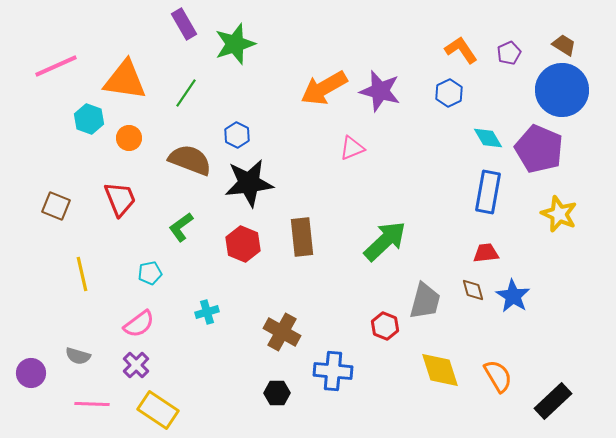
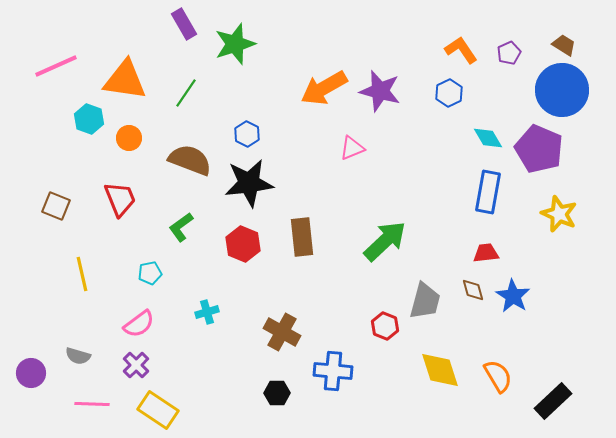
blue hexagon at (237, 135): moved 10 px right, 1 px up
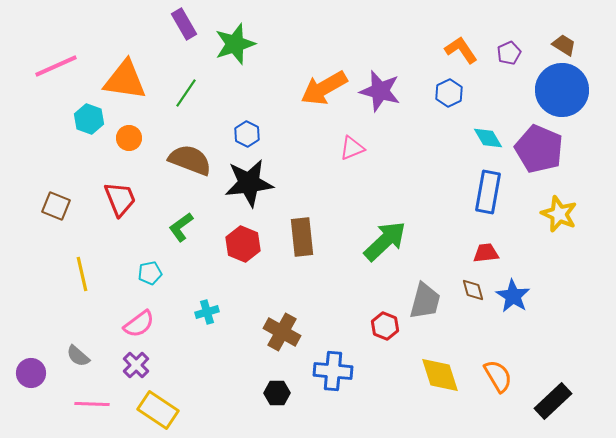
gray semicircle at (78, 356): rotated 25 degrees clockwise
yellow diamond at (440, 370): moved 5 px down
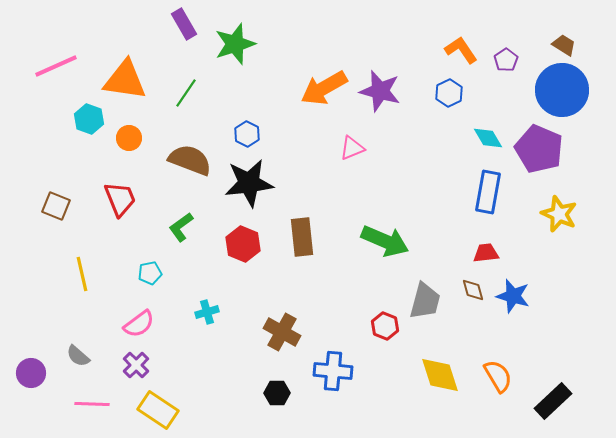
purple pentagon at (509, 53): moved 3 px left, 7 px down; rotated 10 degrees counterclockwise
green arrow at (385, 241): rotated 66 degrees clockwise
blue star at (513, 296): rotated 16 degrees counterclockwise
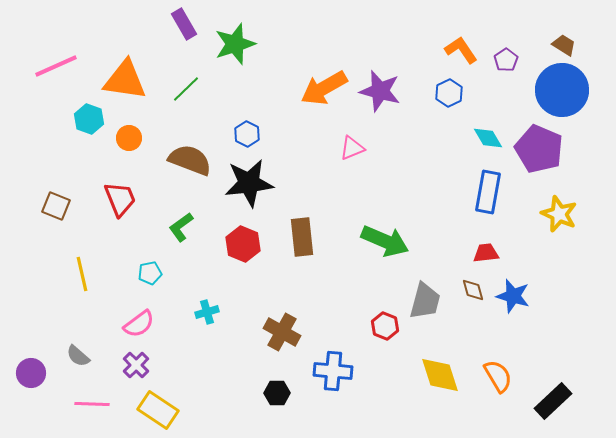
green line at (186, 93): moved 4 px up; rotated 12 degrees clockwise
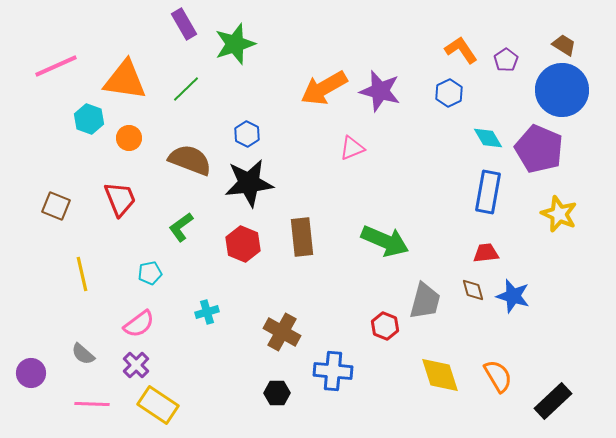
gray semicircle at (78, 356): moved 5 px right, 2 px up
yellow rectangle at (158, 410): moved 5 px up
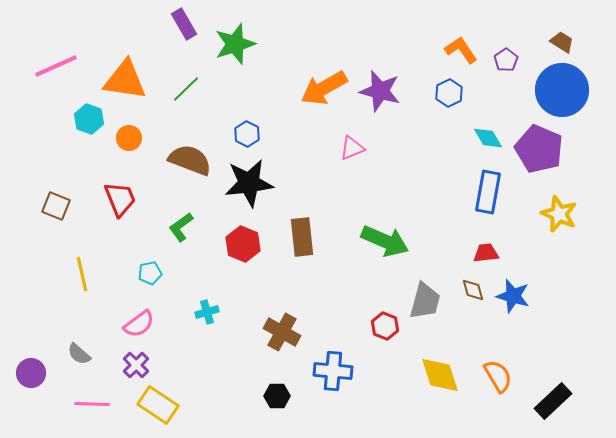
brown trapezoid at (564, 45): moved 2 px left, 3 px up
gray semicircle at (83, 354): moved 4 px left
black hexagon at (277, 393): moved 3 px down
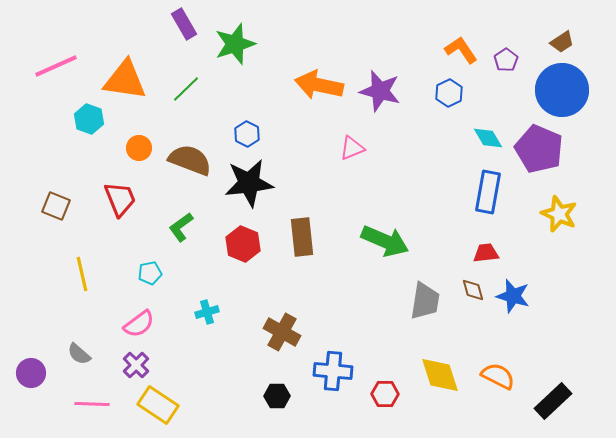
brown trapezoid at (562, 42): rotated 115 degrees clockwise
orange arrow at (324, 88): moved 5 px left, 3 px up; rotated 42 degrees clockwise
orange circle at (129, 138): moved 10 px right, 10 px down
gray trapezoid at (425, 301): rotated 6 degrees counterclockwise
red hexagon at (385, 326): moved 68 px down; rotated 20 degrees counterclockwise
orange semicircle at (498, 376): rotated 32 degrees counterclockwise
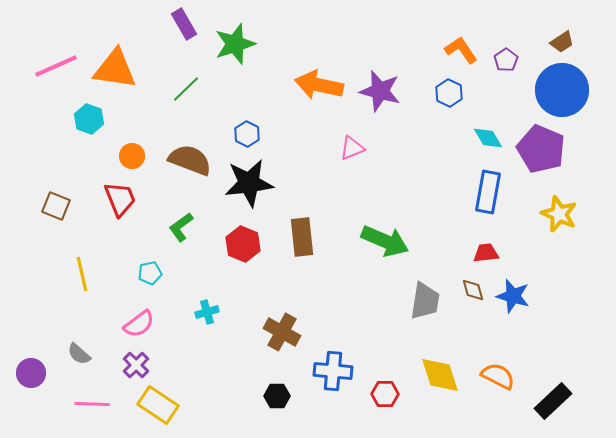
orange triangle at (125, 80): moved 10 px left, 11 px up
blue hexagon at (449, 93): rotated 8 degrees counterclockwise
orange circle at (139, 148): moved 7 px left, 8 px down
purple pentagon at (539, 149): moved 2 px right
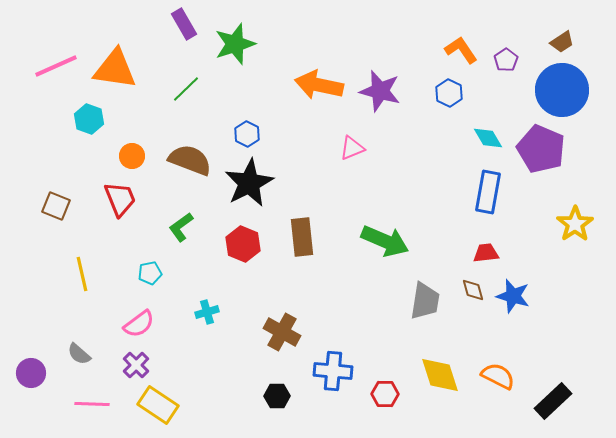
black star at (249, 183): rotated 21 degrees counterclockwise
yellow star at (559, 214): moved 16 px right, 10 px down; rotated 15 degrees clockwise
